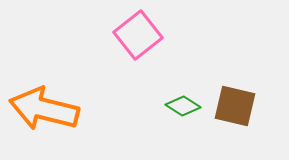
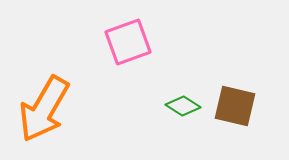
pink square: moved 10 px left, 7 px down; rotated 18 degrees clockwise
orange arrow: rotated 74 degrees counterclockwise
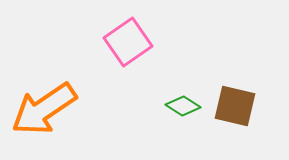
pink square: rotated 15 degrees counterclockwise
orange arrow: rotated 26 degrees clockwise
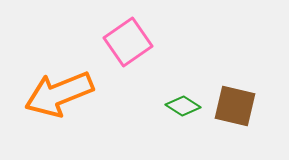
orange arrow: moved 15 px right, 15 px up; rotated 12 degrees clockwise
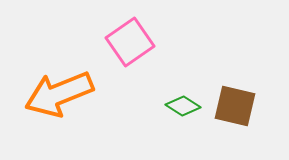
pink square: moved 2 px right
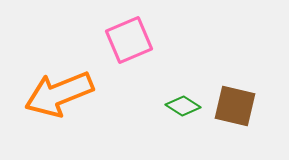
pink square: moved 1 px left, 2 px up; rotated 12 degrees clockwise
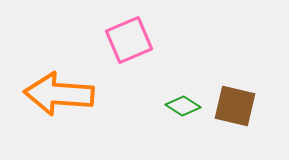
orange arrow: rotated 26 degrees clockwise
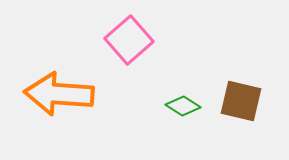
pink square: rotated 18 degrees counterclockwise
brown square: moved 6 px right, 5 px up
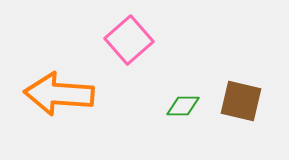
green diamond: rotated 32 degrees counterclockwise
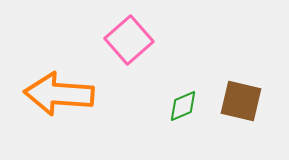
green diamond: rotated 24 degrees counterclockwise
